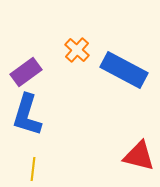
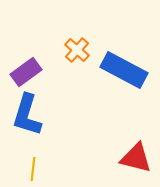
red triangle: moved 3 px left, 2 px down
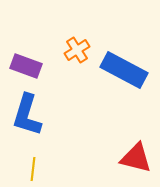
orange cross: rotated 15 degrees clockwise
purple rectangle: moved 6 px up; rotated 56 degrees clockwise
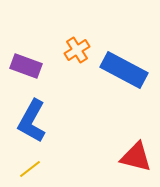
blue L-shape: moved 5 px right, 6 px down; rotated 12 degrees clockwise
red triangle: moved 1 px up
yellow line: moved 3 px left; rotated 45 degrees clockwise
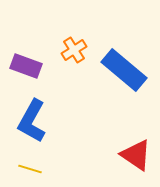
orange cross: moved 3 px left
blue rectangle: rotated 12 degrees clockwise
red triangle: moved 2 px up; rotated 20 degrees clockwise
yellow line: rotated 55 degrees clockwise
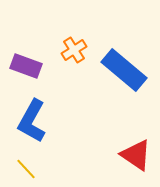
yellow line: moved 4 px left; rotated 30 degrees clockwise
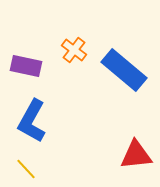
orange cross: rotated 20 degrees counterclockwise
purple rectangle: rotated 8 degrees counterclockwise
red triangle: rotated 40 degrees counterclockwise
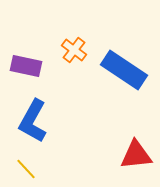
blue rectangle: rotated 6 degrees counterclockwise
blue L-shape: moved 1 px right
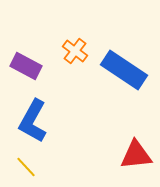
orange cross: moved 1 px right, 1 px down
purple rectangle: rotated 16 degrees clockwise
yellow line: moved 2 px up
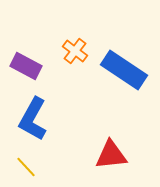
blue L-shape: moved 2 px up
red triangle: moved 25 px left
